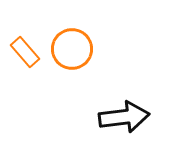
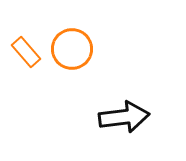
orange rectangle: moved 1 px right
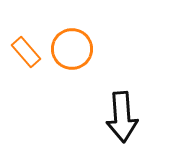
black arrow: moved 2 px left; rotated 93 degrees clockwise
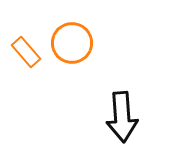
orange circle: moved 6 px up
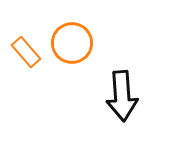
black arrow: moved 21 px up
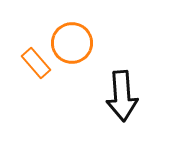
orange rectangle: moved 10 px right, 11 px down
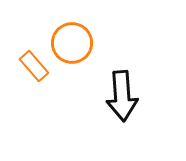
orange rectangle: moved 2 px left, 3 px down
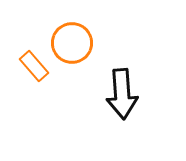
black arrow: moved 2 px up
